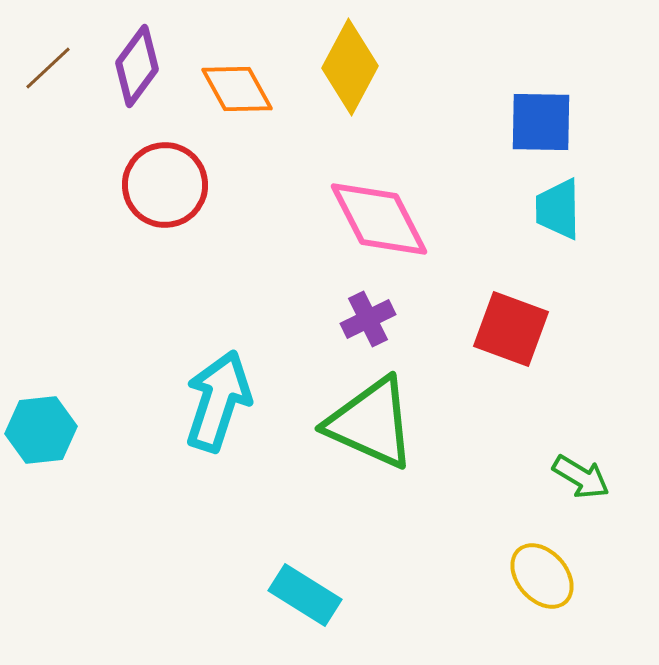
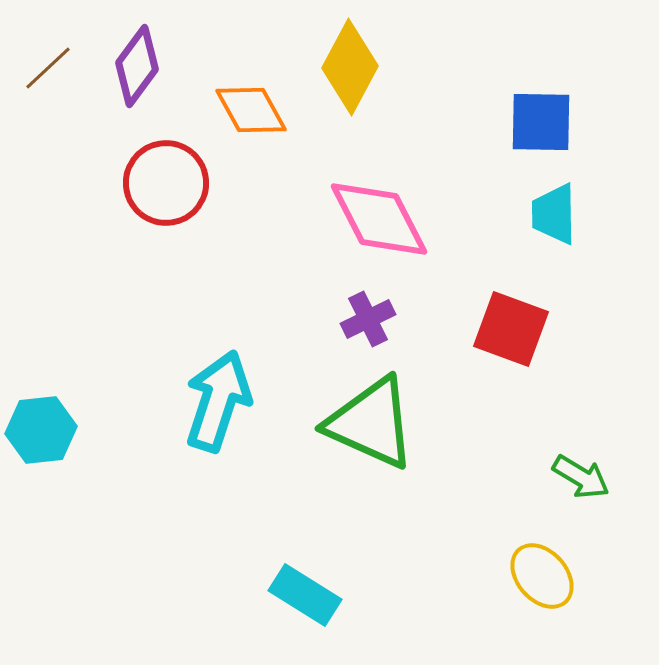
orange diamond: moved 14 px right, 21 px down
red circle: moved 1 px right, 2 px up
cyan trapezoid: moved 4 px left, 5 px down
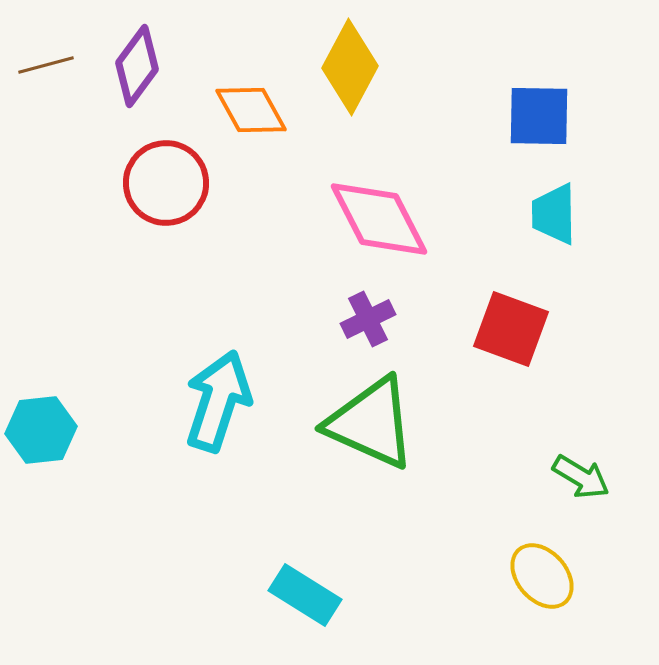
brown line: moved 2 px left, 3 px up; rotated 28 degrees clockwise
blue square: moved 2 px left, 6 px up
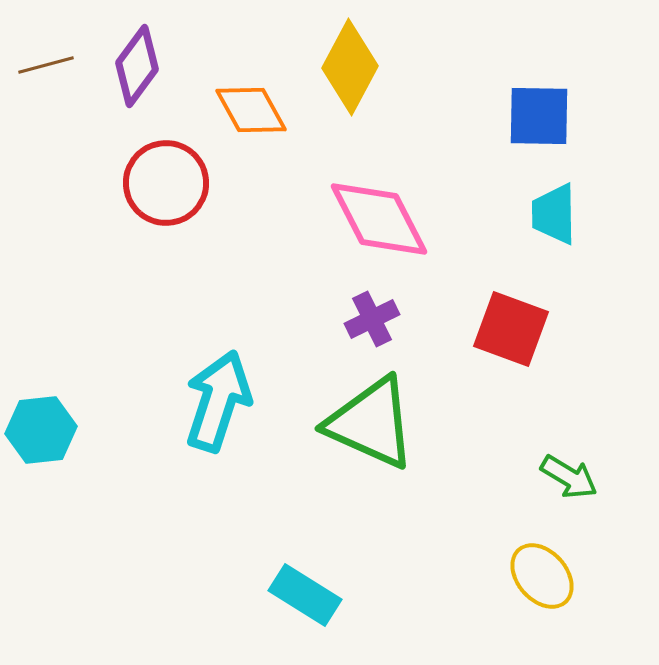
purple cross: moved 4 px right
green arrow: moved 12 px left
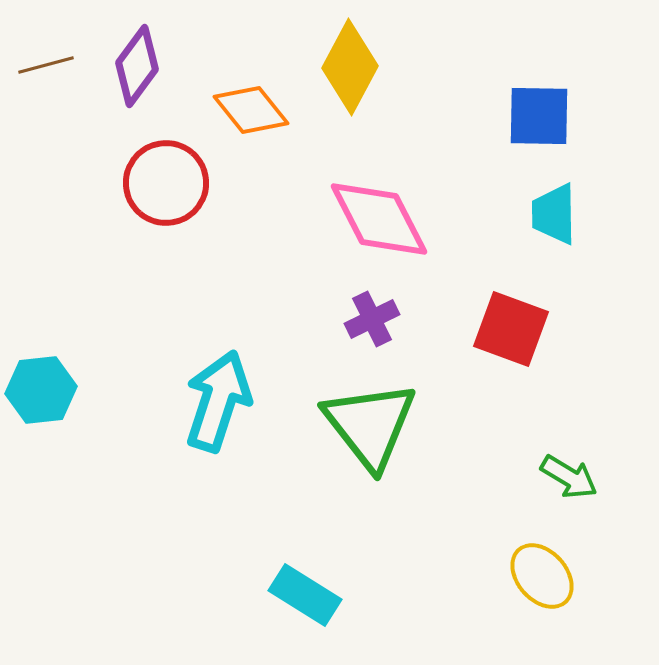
orange diamond: rotated 10 degrees counterclockwise
green triangle: moved 1 px left, 2 px down; rotated 28 degrees clockwise
cyan hexagon: moved 40 px up
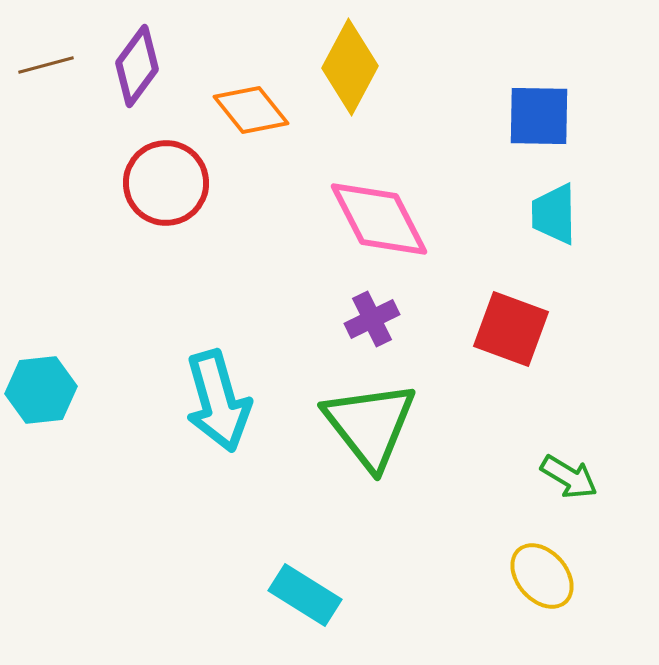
cyan arrow: rotated 146 degrees clockwise
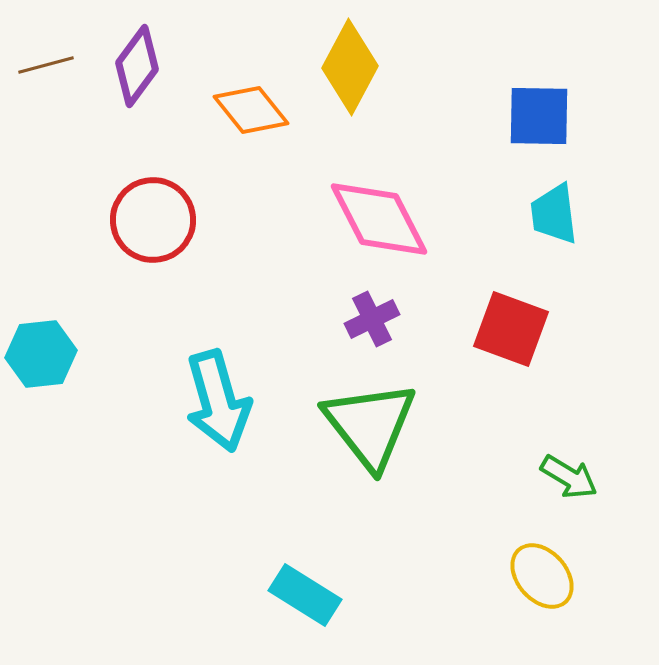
red circle: moved 13 px left, 37 px down
cyan trapezoid: rotated 6 degrees counterclockwise
cyan hexagon: moved 36 px up
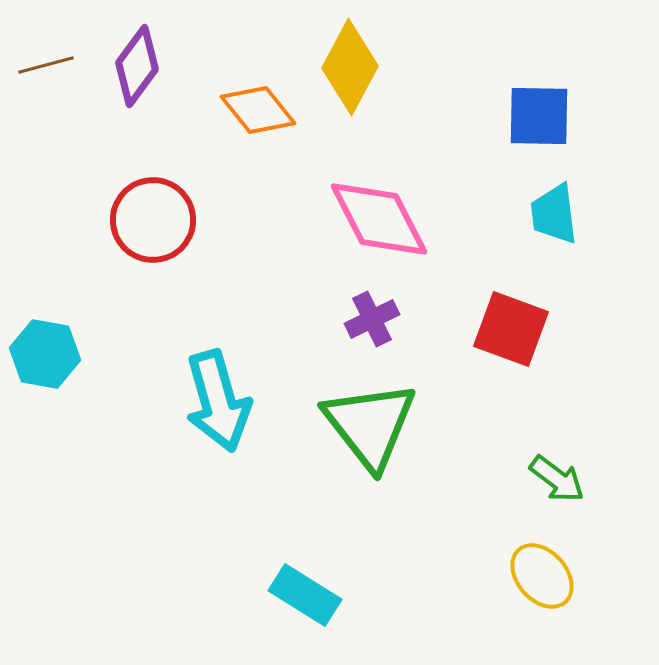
orange diamond: moved 7 px right
cyan hexagon: moved 4 px right; rotated 16 degrees clockwise
green arrow: moved 12 px left, 2 px down; rotated 6 degrees clockwise
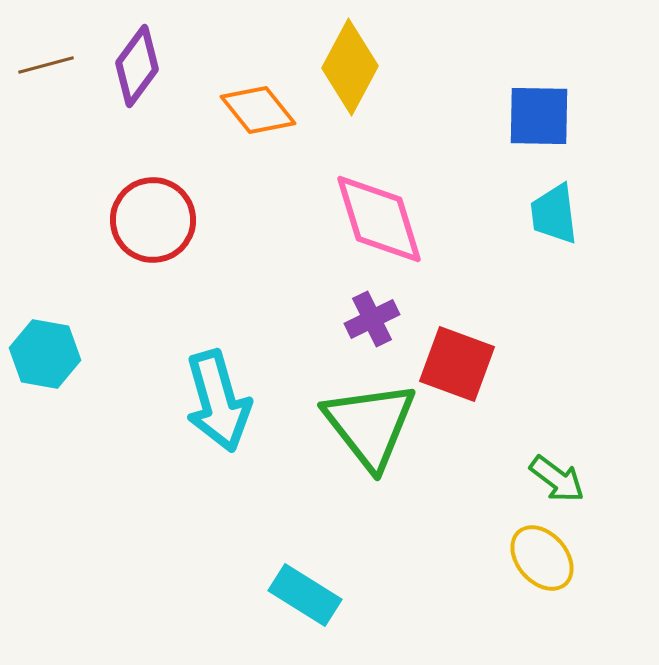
pink diamond: rotated 10 degrees clockwise
red square: moved 54 px left, 35 px down
yellow ellipse: moved 18 px up
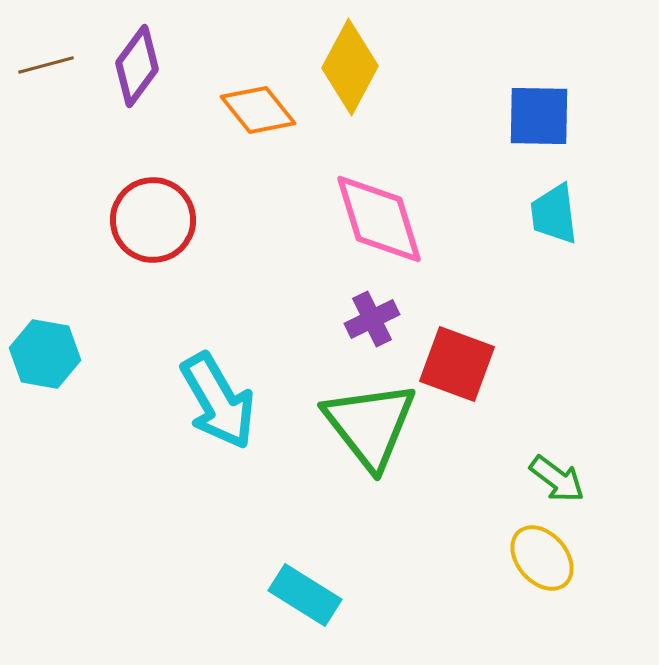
cyan arrow: rotated 14 degrees counterclockwise
